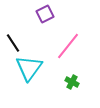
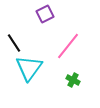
black line: moved 1 px right
green cross: moved 1 px right, 2 px up
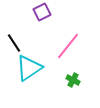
purple square: moved 3 px left, 2 px up
cyan triangle: rotated 20 degrees clockwise
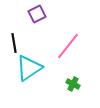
purple square: moved 5 px left, 2 px down
black line: rotated 24 degrees clockwise
green cross: moved 4 px down
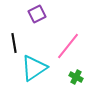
cyan triangle: moved 5 px right
green cross: moved 3 px right, 7 px up
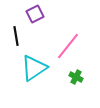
purple square: moved 2 px left
black line: moved 2 px right, 7 px up
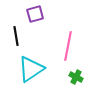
purple square: rotated 12 degrees clockwise
pink line: rotated 28 degrees counterclockwise
cyan triangle: moved 3 px left, 1 px down
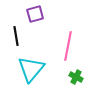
cyan triangle: rotated 16 degrees counterclockwise
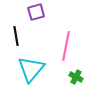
purple square: moved 1 px right, 2 px up
pink line: moved 2 px left
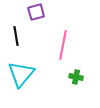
pink line: moved 3 px left, 1 px up
cyan triangle: moved 10 px left, 5 px down
green cross: rotated 16 degrees counterclockwise
